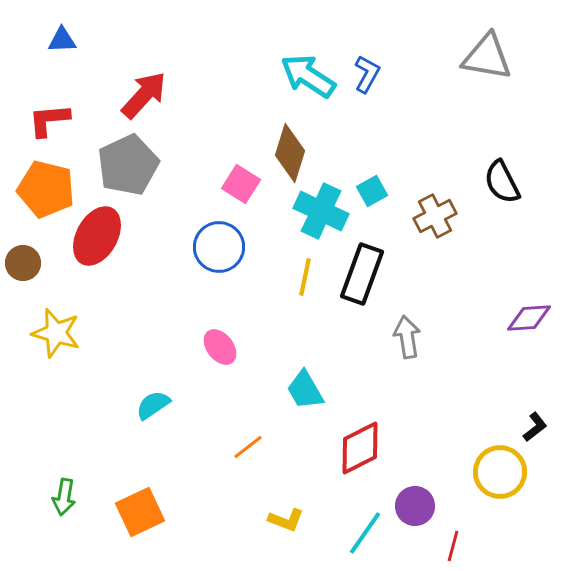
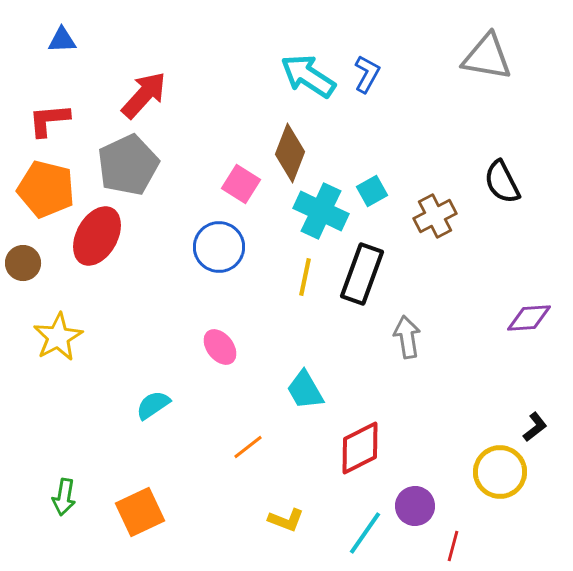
brown diamond: rotated 4 degrees clockwise
yellow star: moved 2 px right, 4 px down; rotated 27 degrees clockwise
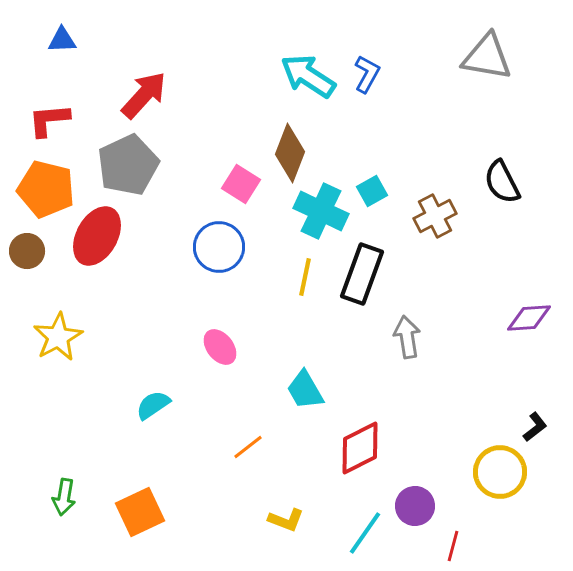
brown circle: moved 4 px right, 12 px up
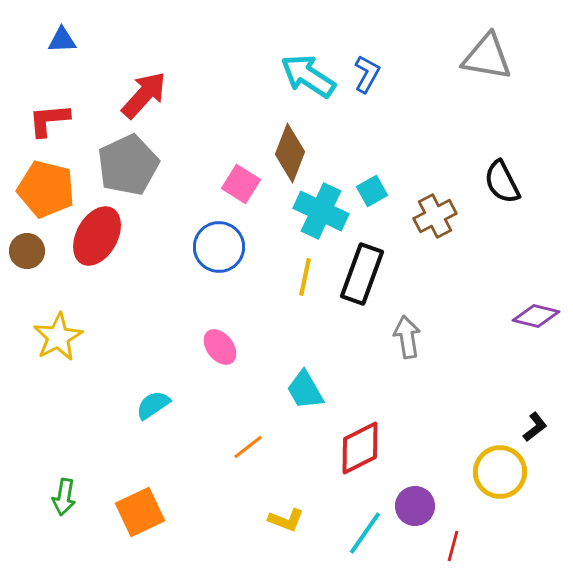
purple diamond: moved 7 px right, 2 px up; rotated 18 degrees clockwise
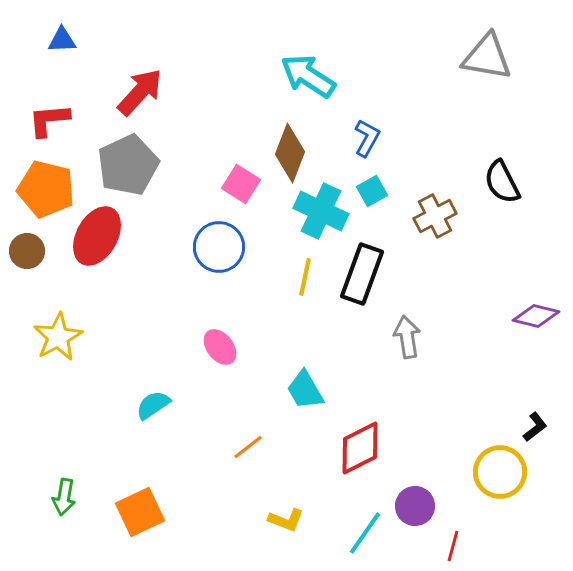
blue L-shape: moved 64 px down
red arrow: moved 4 px left, 3 px up
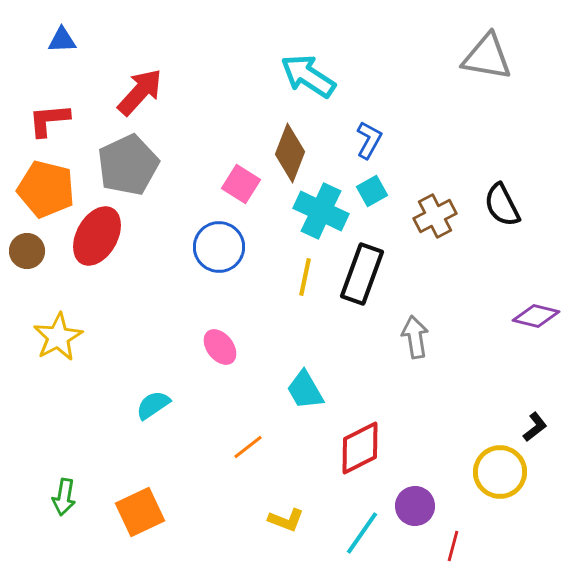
blue L-shape: moved 2 px right, 2 px down
black semicircle: moved 23 px down
gray arrow: moved 8 px right
cyan line: moved 3 px left
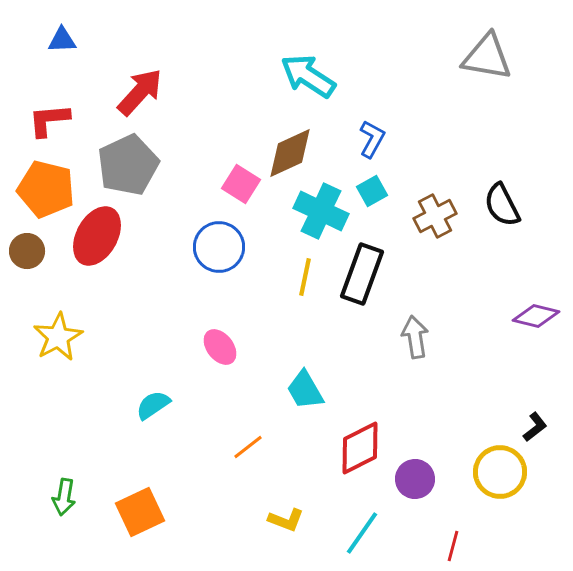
blue L-shape: moved 3 px right, 1 px up
brown diamond: rotated 44 degrees clockwise
purple circle: moved 27 px up
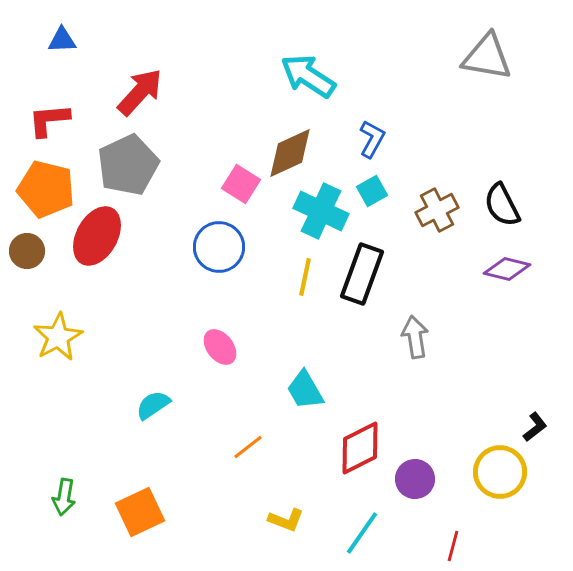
brown cross: moved 2 px right, 6 px up
purple diamond: moved 29 px left, 47 px up
